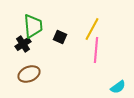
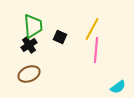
black cross: moved 6 px right, 1 px down
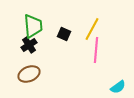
black square: moved 4 px right, 3 px up
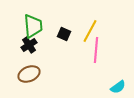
yellow line: moved 2 px left, 2 px down
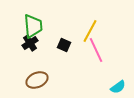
black square: moved 11 px down
black cross: moved 1 px right, 2 px up
pink line: rotated 30 degrees counterclockwise
brown ellipse: moved 8 px right, 6 px down
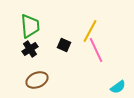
green trapezoid: moved 3 px left
black cross: moved 6 px down
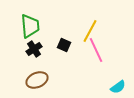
black cross: moved 4 px right
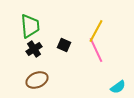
yellow line: moved 6 px right
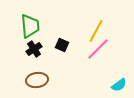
black square: moved 2 px left
pink line: moved 2 px right, 1 px up; rotated 70 degrees clockwise
brown ellipse: rotated 15 degrees clockwise
cyan semicircle: moved 1 px right, 2 px up
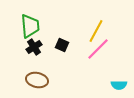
black cross: moved 2 px up
brown ellipse: rotated 20 degrees clockwise
cyan semicircle: rotated 35 degrees clockwise
